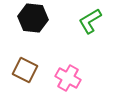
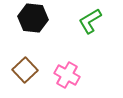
brown square: rotated 20 degrees clockwise
pink cross: moved 1 px left, 3 px up
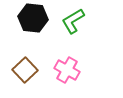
green L-shape: moved 17 px left
pink cross: moved 5 px up
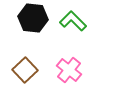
green L-shape: rotated 76 degrees clockwise
pink cross: moved 2 px right; rotated 10 degrees clockwise
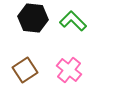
brown square: rotated 10 degrees clockwise
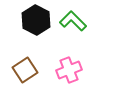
black hexagon: moved 3 px right, 2 px down; rotated 20 degrees clockwise
pink cross: rotated 30 degrees clockwise
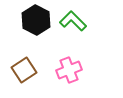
brown square: moved 1 px left
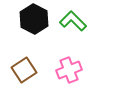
black hexagon: moved 2 px left, 1 px up
